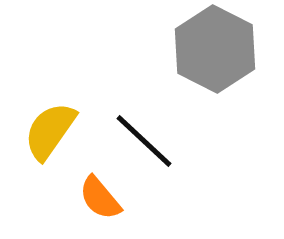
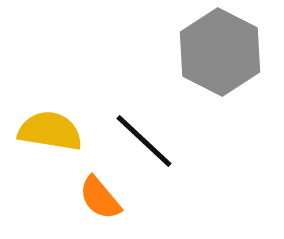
gray hexagon: moved 5 px right, 3 px down
yellow semicircle: rotated 64 degrees clockwise
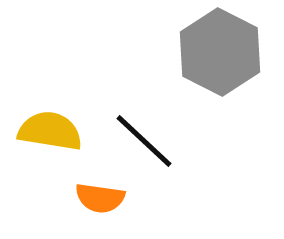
orange semicircle: rotated 42 degrees counterclockwise
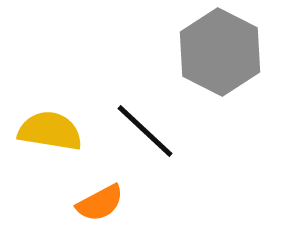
black line: moved 1 px right, 10 px up
orange semicircle: moved 5 px down; rotated 36 degrees counterclockwise
